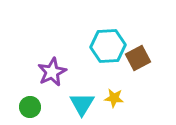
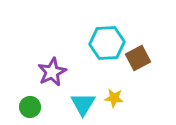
cyan hexagon: moved 1 px left, 3 px up
cyan triangle: moved 1 px right
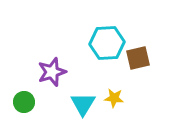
brown square: rotated 15 degrees clockwise
purple star: rotated 8 degrees clockwise
green circle: moved 6 px left, 5 px up
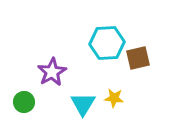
purple star: rotated 12 degrees counterclockwise
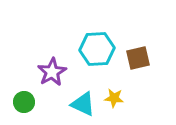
cyan hexagon: moved 10 px left, 6 px down
cyan triangle: rotated 36 degrees counterclockwise
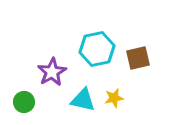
cyan hexagon: rotated 8 degrees counterclockwise
yellow star: rotated 18 degrees counterclockwise
cyan triangle: moved 4 px up; rotated 12 degrees counterclockwise
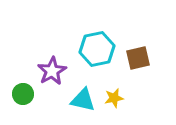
purple star: moved 1 px up
green circle: moved 1 px left, 8 px up
